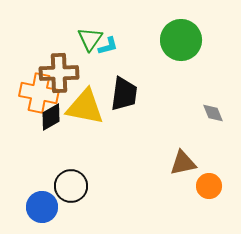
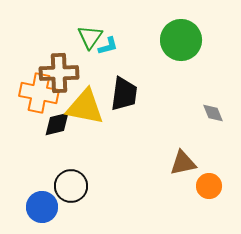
green triangle: moved 2 px up
black diamond: moved 6 px right, 7 px down; rotated 16 degrees clockwise
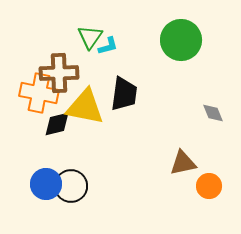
blue circle: moved 4 px right, 23 px up
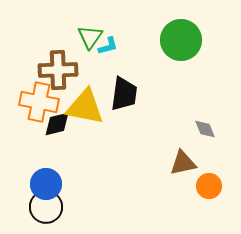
brown cross: moved 1 px left, 3 px up
orange cross: moved 9 px down
gray diamond: moved 8 px left, 16 px down
black circle: moved 25 px left, 21 px down
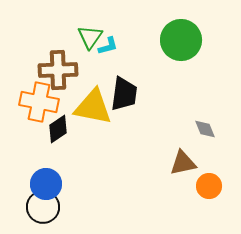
yellow triangle: moved 8 px right
black diamond: moved 1 px right, 5 px down; rotated 20 degrees counterclockwise
black circle: moved 3 px left
